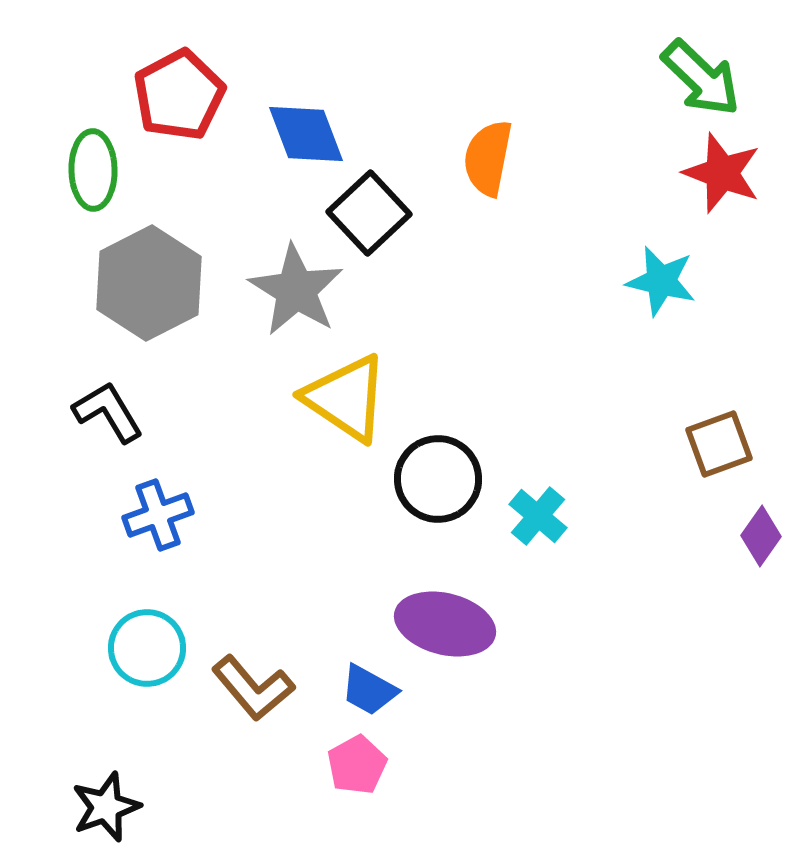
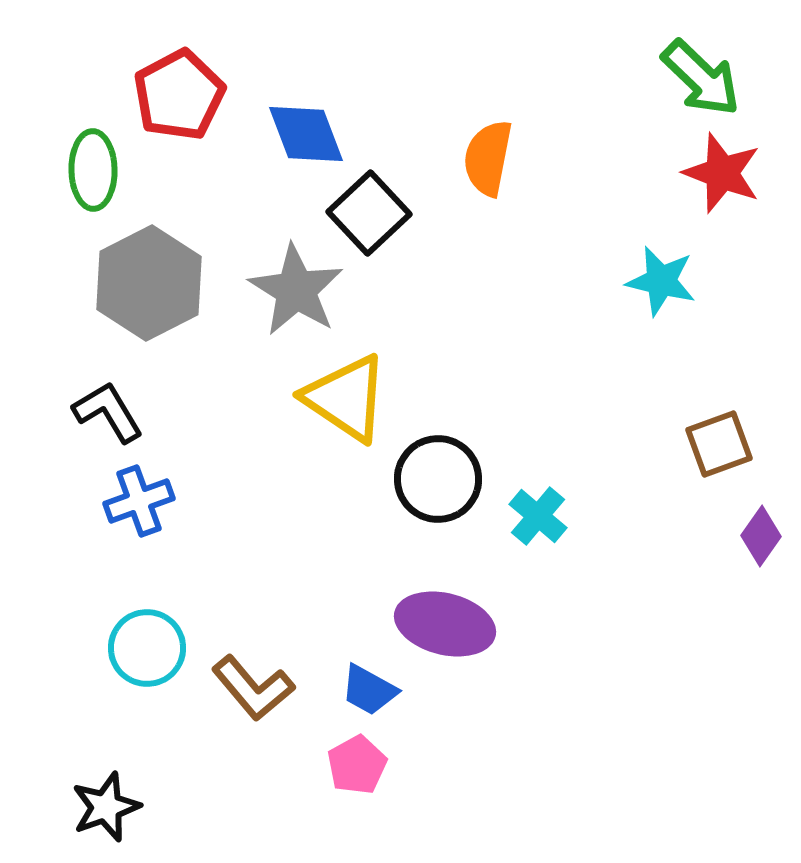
blue cross: moved 19 px left, 14 px up
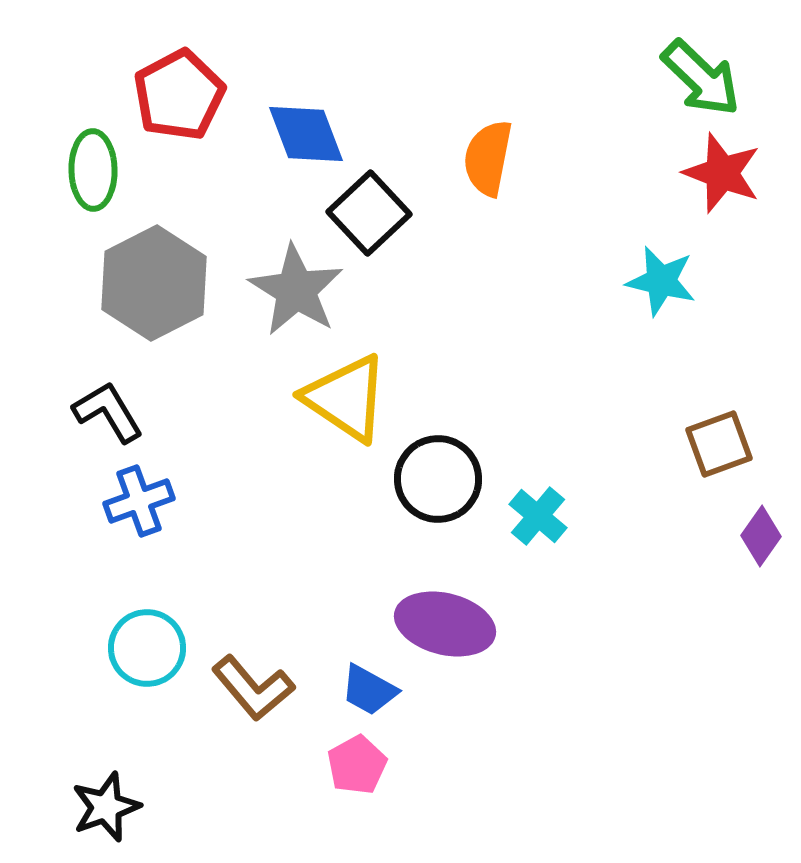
gray hexagon: moved 5 px right
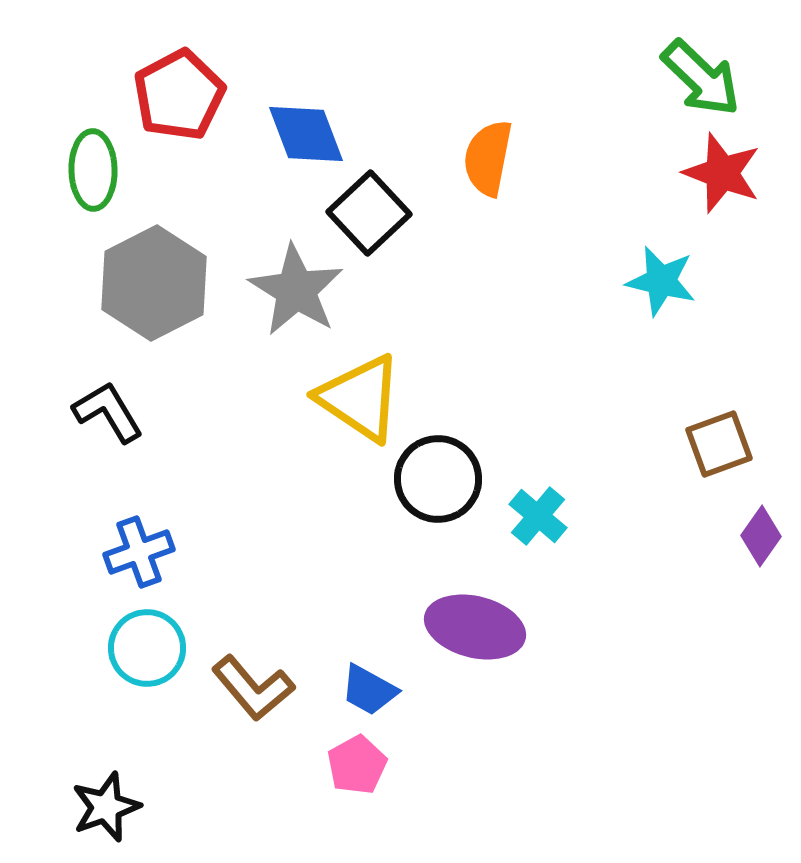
yellow triangle: moved 14 px right
blue cross: moved 51 px down
purple ellipse: moved 30 px right, 3 px down
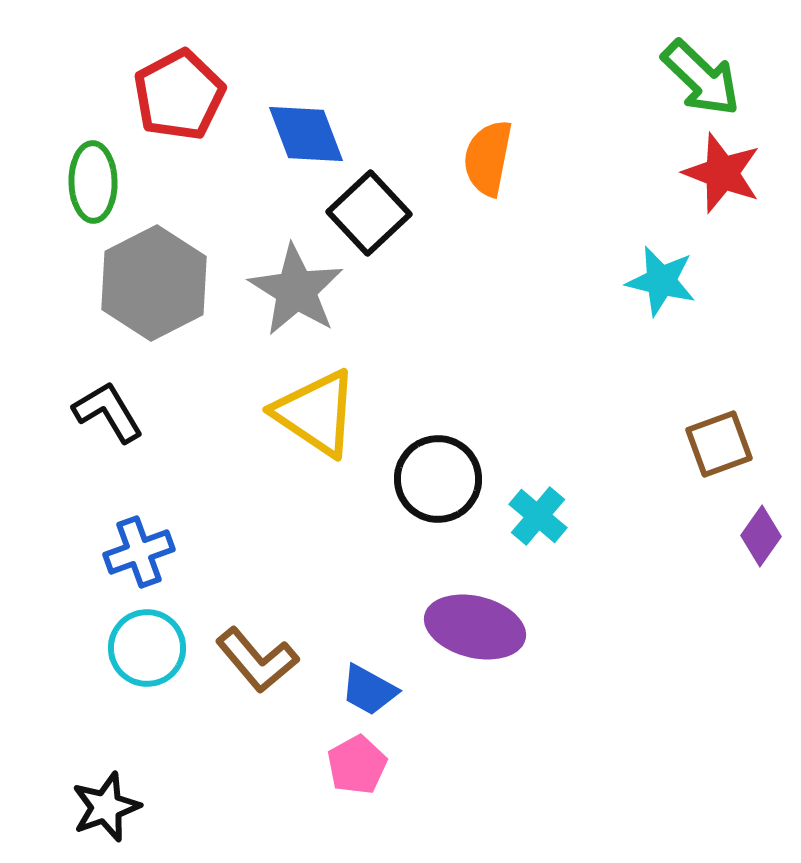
green ellipse: moved 12 px down
yellow triangle: moved 44 px left, 15 px down
brown L-shape: moved 4 px right, 28 px up
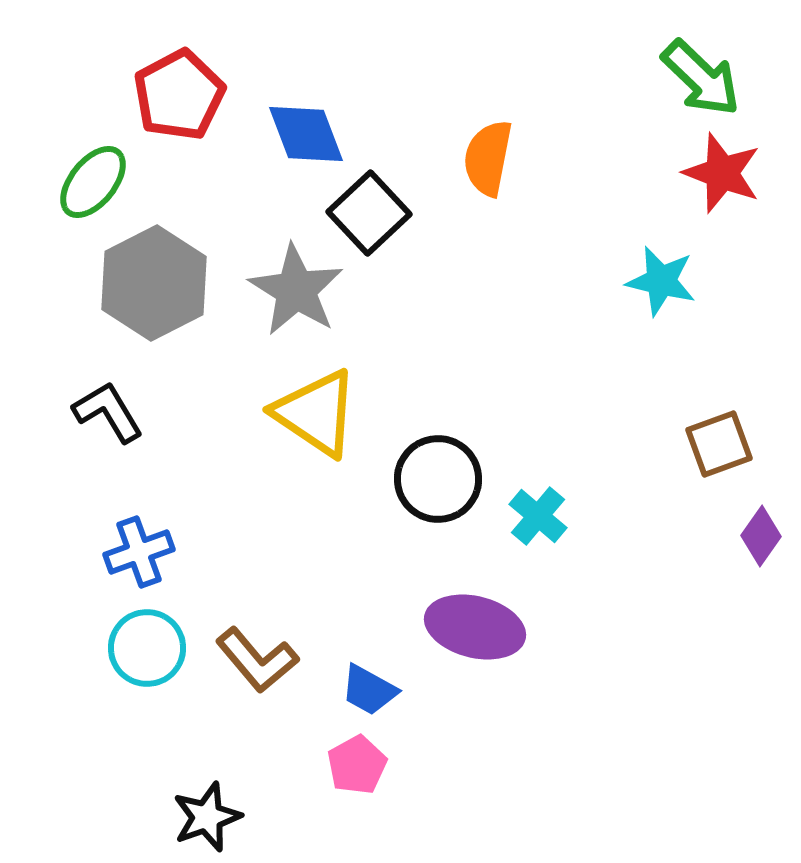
green ellipse: rotated 40 degrees clockwise
black star: moved 101 px right, 10 px down
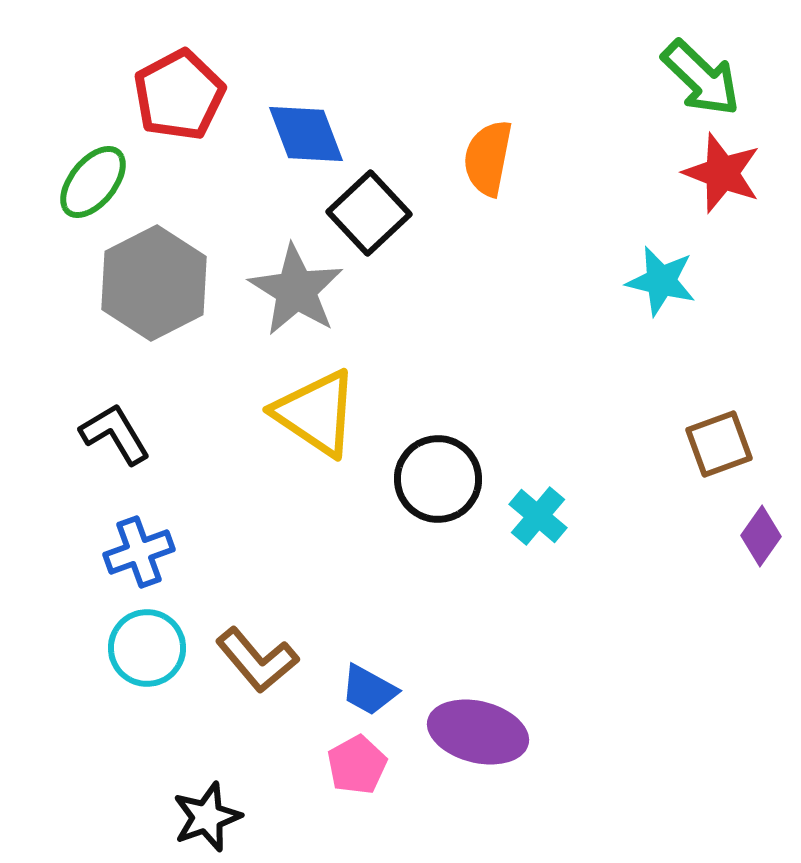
black L-shape: moved 7 px right, 22 px down
purple ellipse: moved 3 px right, 105 px down
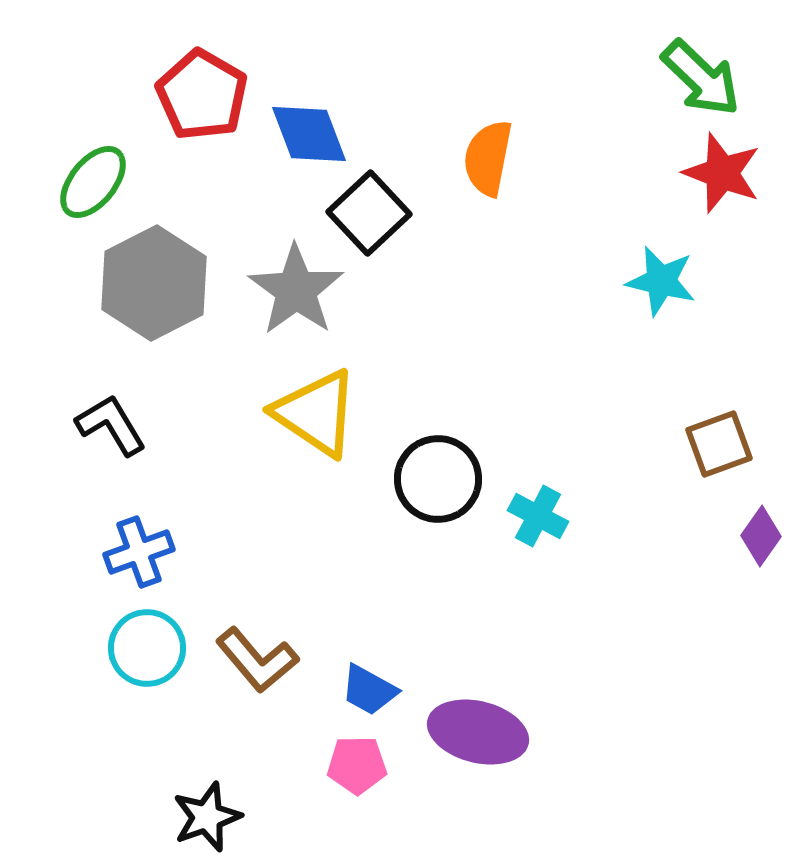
red pentagon: moved 23 px right; rotated 14 degrees counterclockwise
blue diamond: moved 3 px right
gray star: rotated 4 degrees clockwise
black L-shape: moved 4 px left, 9 px up
cyan cross: rotated 12 degrees counterclockwise
pink pentagon: rotated 28 degrees clockwise
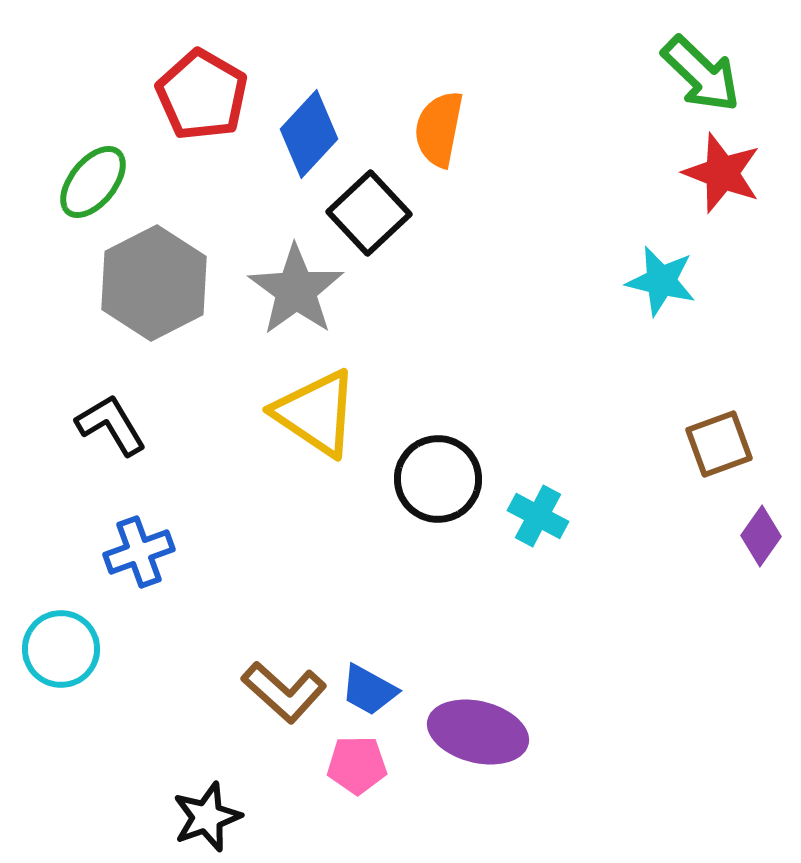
green arrow: moved 4 px up
blue diamond: rotated 64 degrees clockwise
orange semicircle: moved 49 px left, 29 px up
cyan circle: moved 86 px left, 1 px down
brown L-shape: moved 27 px right, 32 px down; rotated 8 degrees counterclockwise
